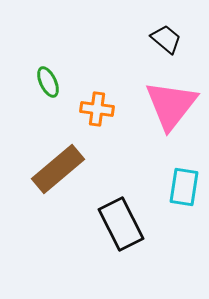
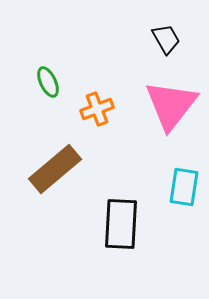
black trapezoid: rotated 20 degrees clockwise
orange cross: rotated 28 degrees counterclockwise
brown rectangle: moved 3 px left
black rectangle: rotated 30 degrees clockwise
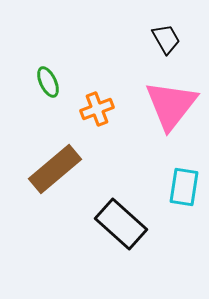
black rectangle: rotated 51 degrees counterclockwise
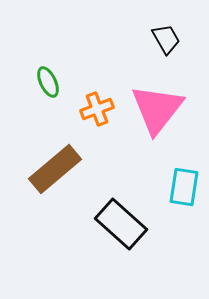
pink triangle: moved 14 px left, 4 px down
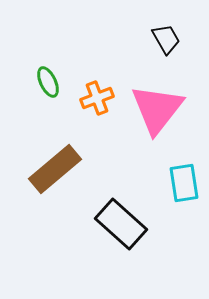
orange cross: moved 11 px up
cyan rectangle: moved 4 px up; rotated 18 degrees counterclockwise
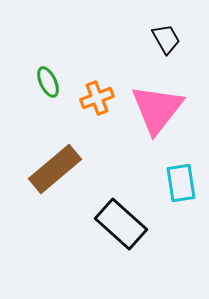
cyan rectangle: moved 3 px left
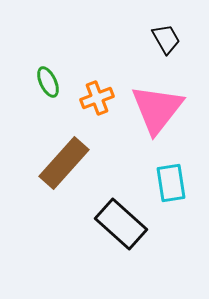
brown rectangle: moved 9 px right, 6 px up; rotated 8 degrees counterclockwise
cyan rectangle: moved 10 px left
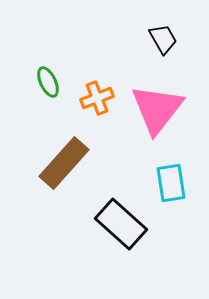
black trapezoid: moved 3 px left
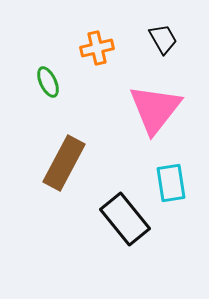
orange cross: moved 50 px up; rotated 8 degrees clockwise
pink triangle: moved 2 px left
brown rectangle: rotated 14 degrees counterclockwise
black rectangle: moved 4 px right, 5 px up; rotated 9 degrees clockwise
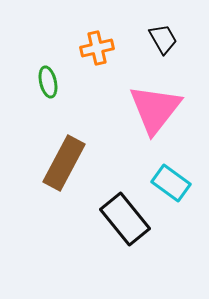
green ellipse: rotated 12 degrees clockwise
cyan rectangle: rotated 45 degrees counterclockwise
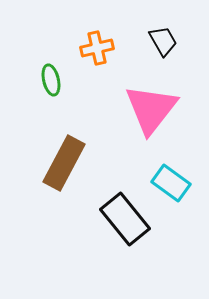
black trapezoid: moved 2 px down
green ellipse: moved 3 px right, 2 px up
pink triangle: moved 4 px left
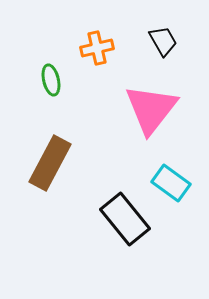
brown rectangle: moved 14 px left
